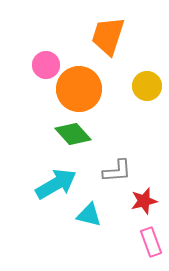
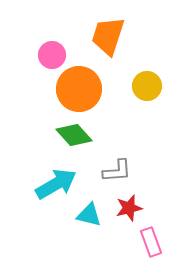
pink circle: moved 6 px right, 10 px up
green diamond: moved 1 px right, 1 px down
red star: moved 15 px left, 7 px down
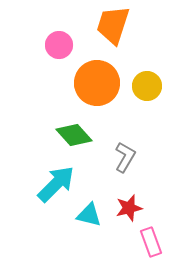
orange trapezoid: moved 5 px right, 11 px up
pink circle: moved 7 px right, 10 px up
orange circle: moved 18 px right, 6 px up
gray L-shape: moved 8 px right, 14 px up; rotated 56 degrees counterclockwise
cyan arrow: rotated 15 degrees counterclockwise
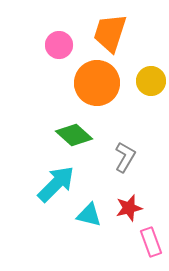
orange trapezoid: moved 3 px left, 8 px down
yellow circle: moved 4 px right, 5 px up
green diamond: rotated 6 degrees counterclockwise
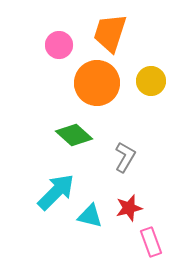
cyan arrow: moved 8 px down
cyan triangle: moved 1 px right, 1 px down
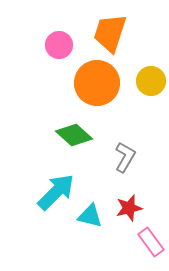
pink rectangle: rotated 16 degrees counterclockwise
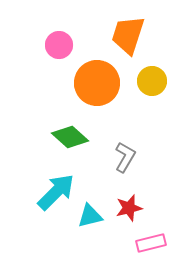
orange trapezoid: moved 18 px right, 2 px down
yellow circle: moved 1 px right
green diamond: moved 4 px left, 2 px down
cyan triangle: rotated 28 degrees counterclockwise
pink rectangle: moved 1 px down; rotated 68 degrees counterclockwise
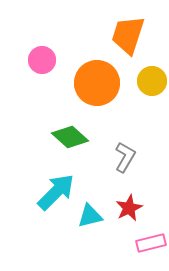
pink circle: moved 17 px left, 15 px down
red star: rotated 12 degrees counterclockwise
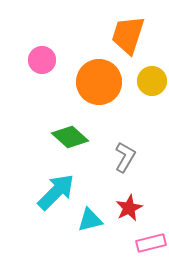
orange circle: moved 2 px right, 1 px up
cyan triangle: moved 4 px down
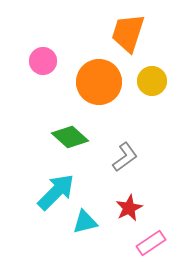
orange trapezoid: moved 2 px up
pink circle: moved 1 px right, 1 px down
gray L-shape: rotated 24 degrees clockwise
cyan triangle: moved 5 px left, 2 px down
pink rectangle: rotated 20 degrees counterclockwise
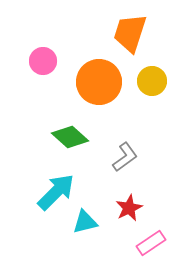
orange trapezoid: moved 2 px right
